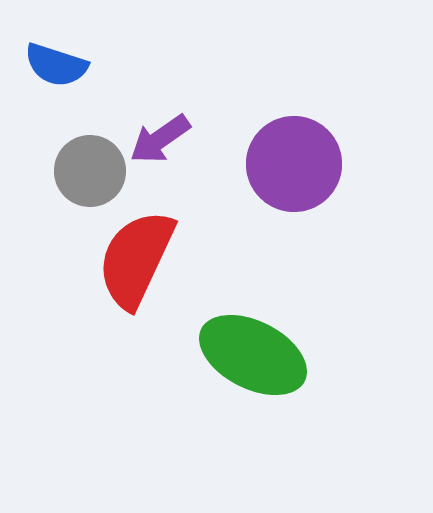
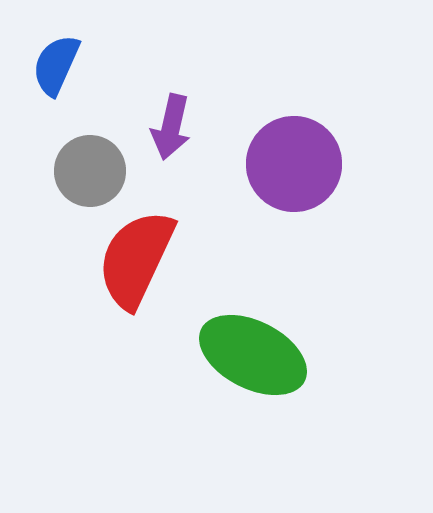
blue semicircle: rotated 96 degrees clockwise
purple arrow: moved 11 px right, 12 px up; rotated 42 degrees counterclockwise
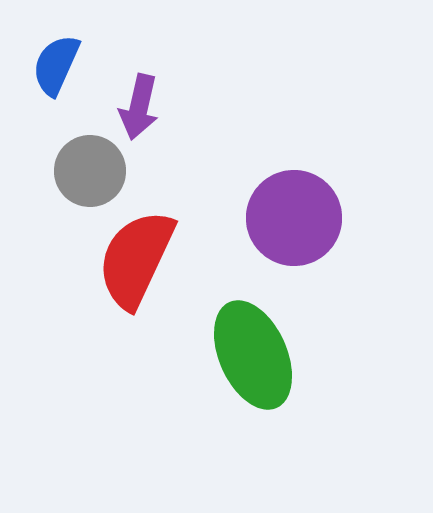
purple arrow: moved 32 px left, 20 px up
purple circle: moved 54 px down
green ellipse: rotated 39 degrees clockwise
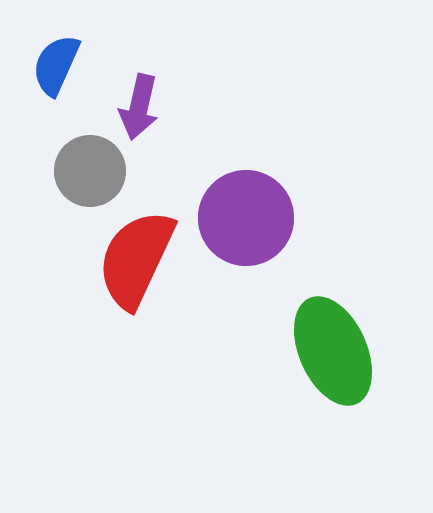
purple circle: moved 48 px left
green ellipse: moved 80 px right, 4 px up
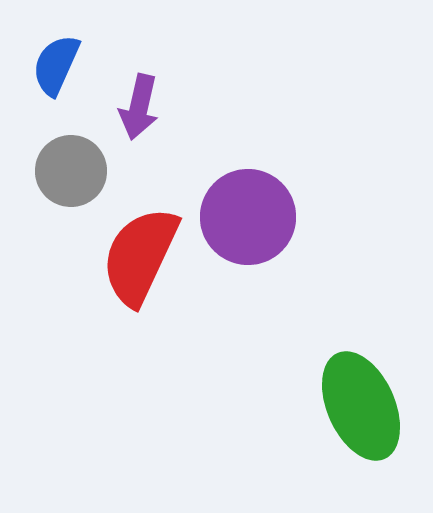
gray circle: moved 19 px left
purple circle: moved 2 px right, 1 px up
red semicircle: moved 4 px right, 3 px up
green ellipse: moved 28 px right, 55 px down
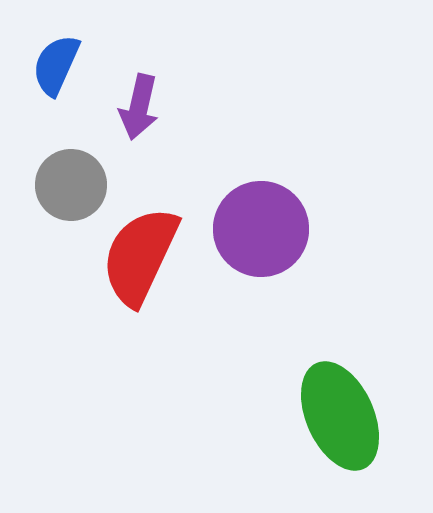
gray circle: moved 14 px down
purple circle: moved 13 px right, 12 px down
green ellipse: moved 21 px left, 10 px down
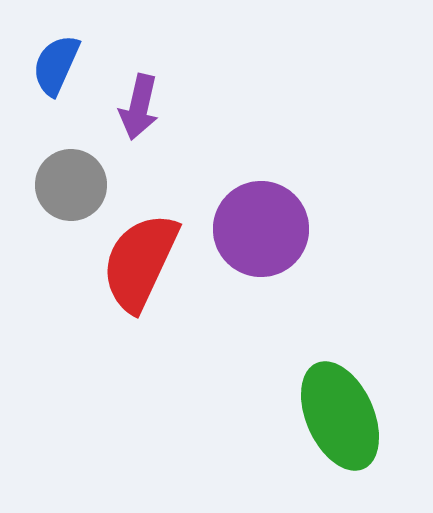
red semicircle: moved 6 px down
